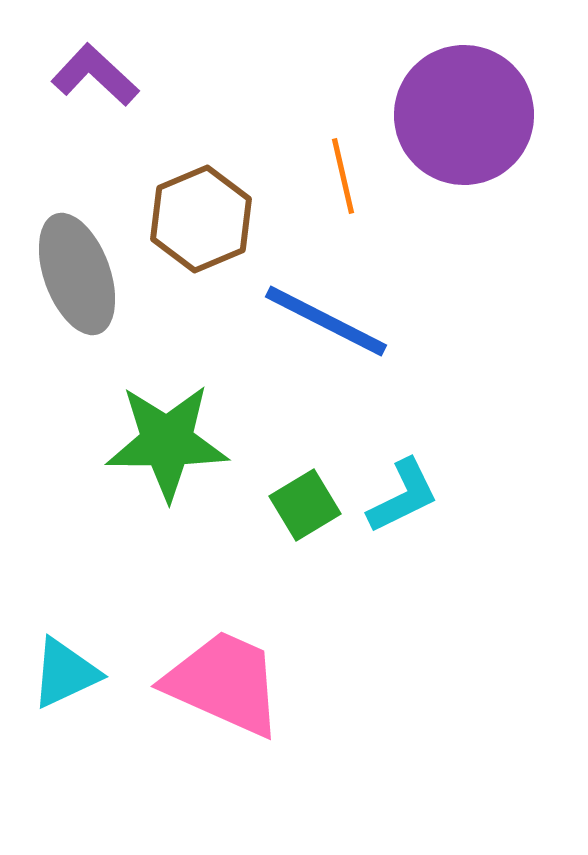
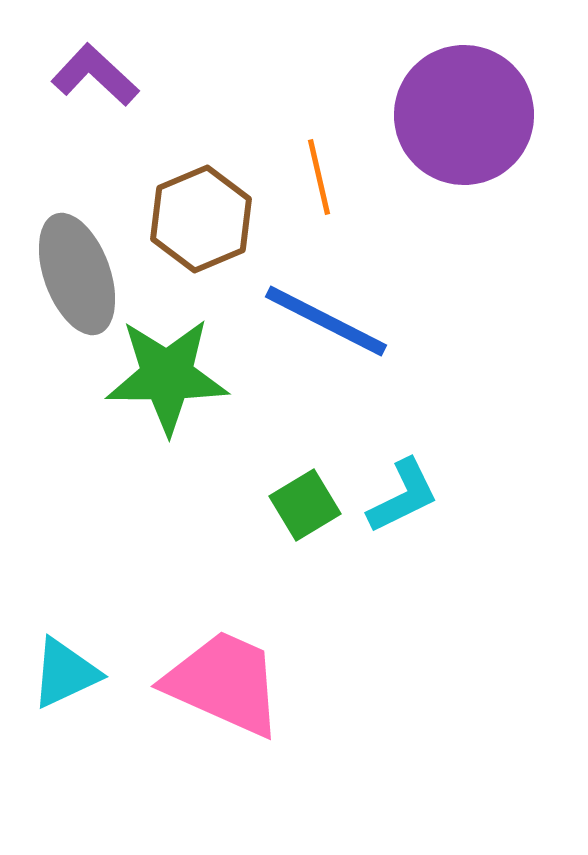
orange line: moved 24 px left, 1 px down
green star: moved 66 px up
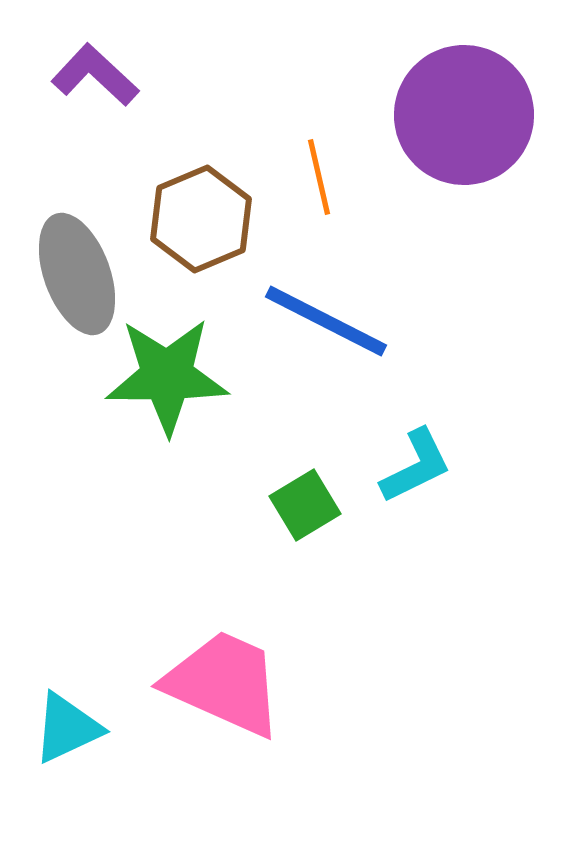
cyan L-shape: moved 13 px right, 30 px up
cyan triangle: moved 2 px right, 55 px down
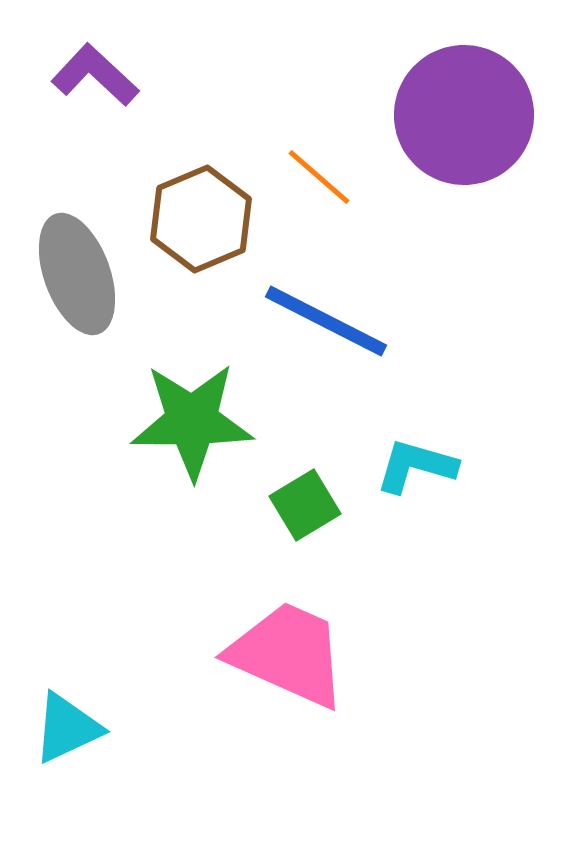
orange line: rotated 36 degrees counterclockwise
green star: moved 25 px right, 45 px down
cyan L-shape: rotated 138 degrees counterclockwise
pink trapezoid: moved 64 px right, 29 px up
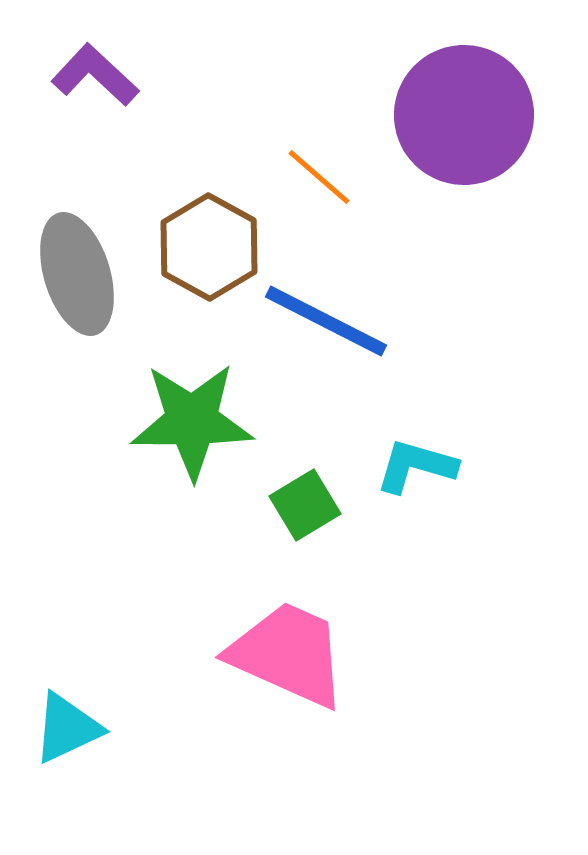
brown hexagon: moved 8 px right, 28 px down; rotated 8 degrees counterclockwise
gray ellipse: rotated 3 degrees clockwise
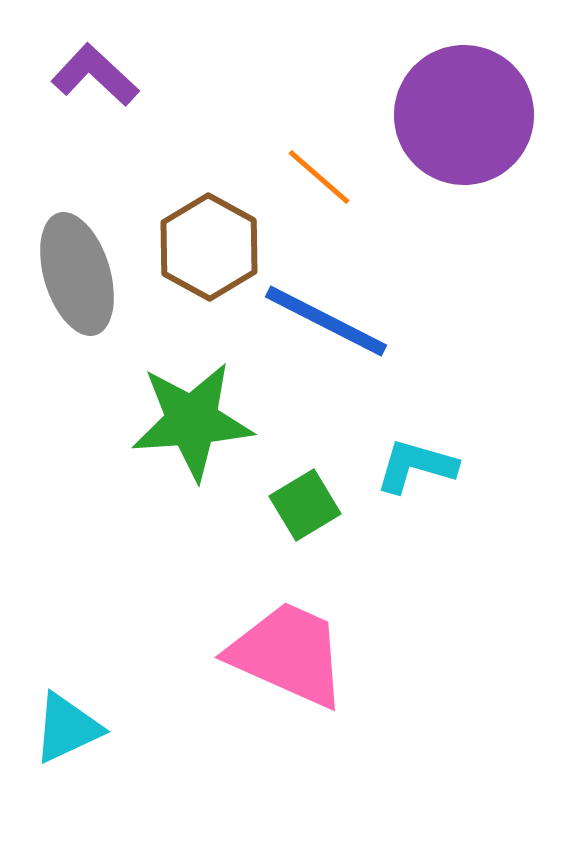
green star: rotated 4 degrees counterclockwise
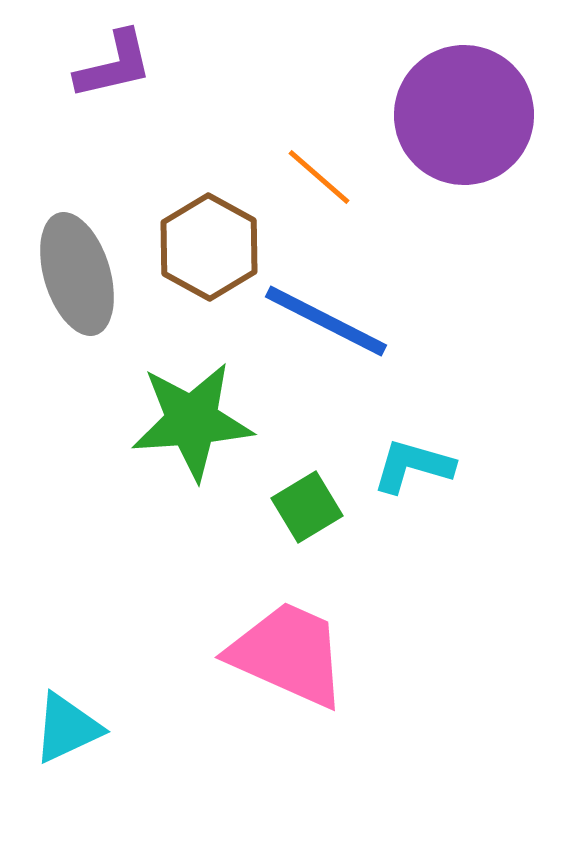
purple L-shape: moved 19 px right, 10 px up; rotated 124 degrees clockwise
cyan L-shape: moved 3 px left
green square: moved 2 px right, 2 px down
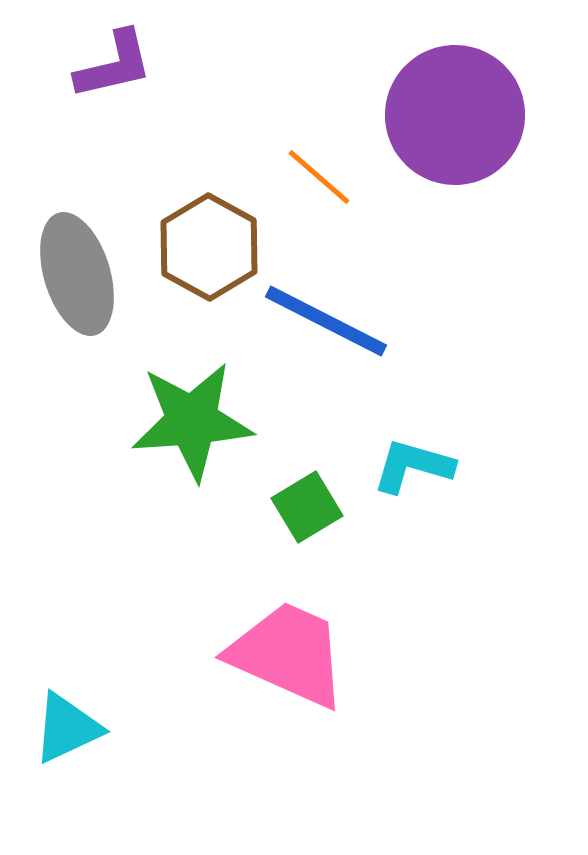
purple circle: moved 9 px left
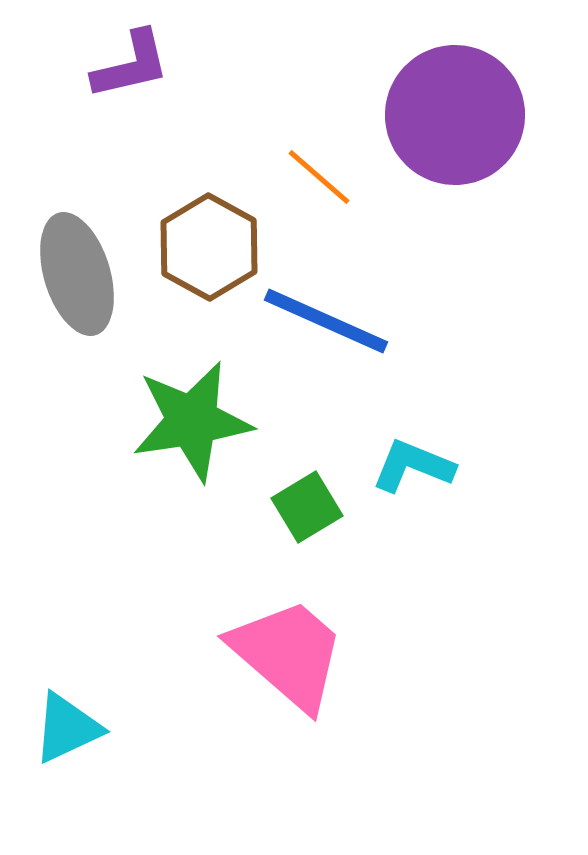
purple L-shape: moved 17 px right
blue line: rotated 3 degrees counterclockwise
green star: rotated 5 degrees counterclockwise
cyan L-shape: rotated 6 degrees clockwise
pink trapezoid: rotated 17 degrees clockwise
